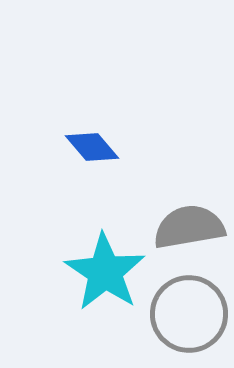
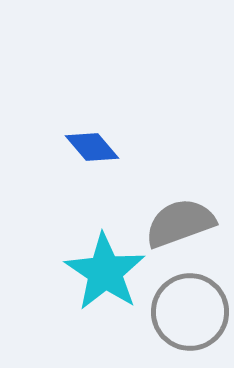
gray semicircle: moved 9 px left, 4 px up; rotated 10 degrees counterclockwise
gray circle: moved 1 px right, 2 px up
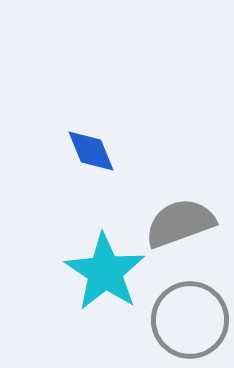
blue diamond: moved 1 px left, 4 px down; rotated 18 degrees clockwise
gray circle: moved 8 px down
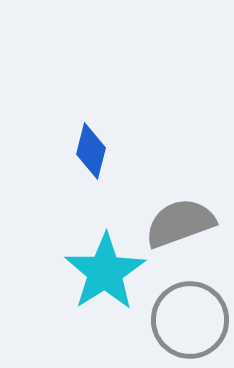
blue diamond: rotated 36 degrees clockwise
cyan star: rotated 6 degrees clockwise
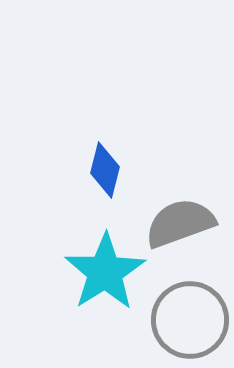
blue diamond: moved 14 px right, 19 px down
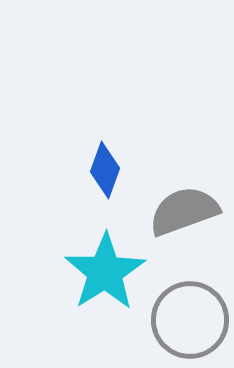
blue diamond: rotated 6 degrees clockwise
gray semicircle: moved 4 px right, 12 px up
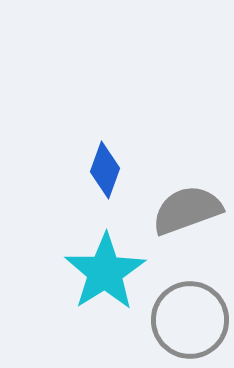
gray semicircle: moved 3 px right, 1 px up
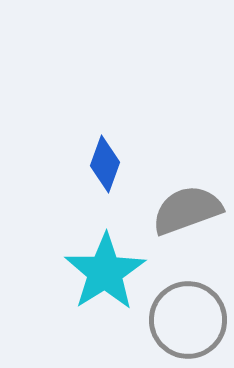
blue diamond: moved 6 px up
gray circle: moved 2 px left
